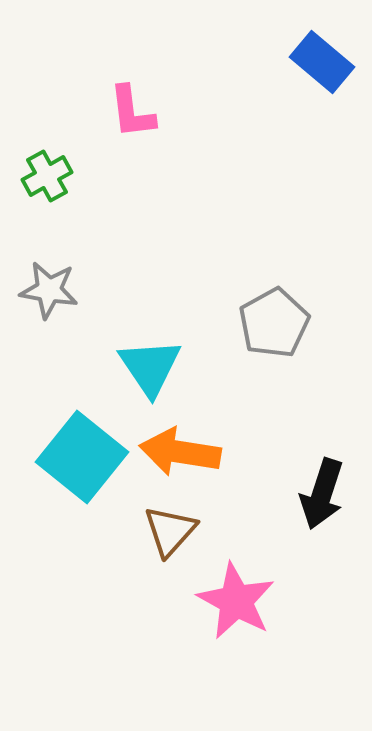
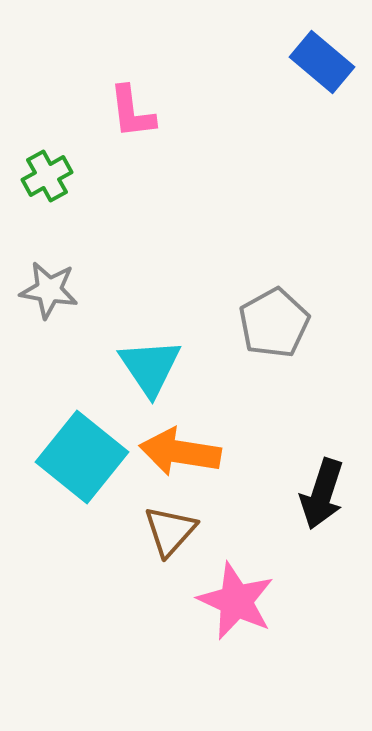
pink star: rotated 4 degrees counterclockwise
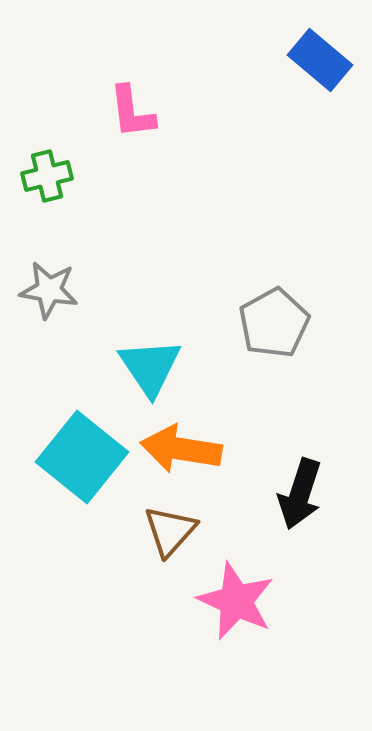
blue rectangle: moved 2 px left, 2 px up
green cross: rotated 15 degrees clockwise
orange arrow: moved 1 px right, 3 px up
black arrow: moved 22 px left
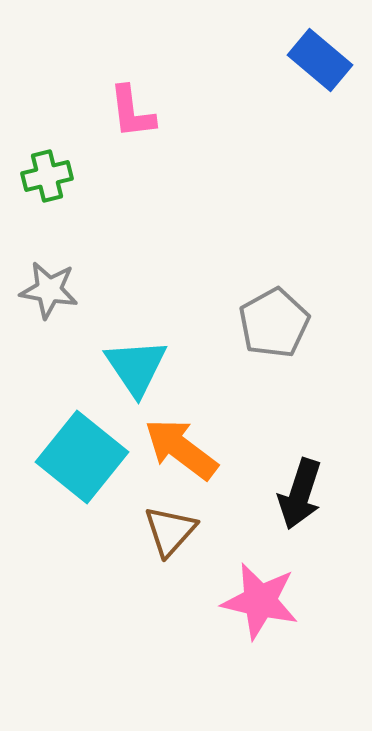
cyan triangle: moved 14 px left
orange arrow: rotated 28 degrees clockwise
pink star: moved 24 px right; rotated 12 degrees counterclockwise
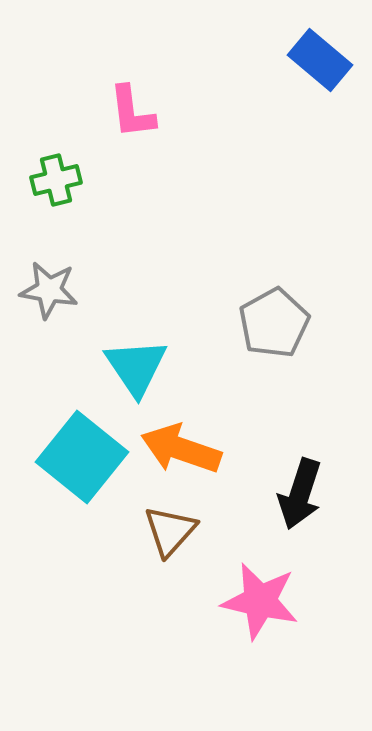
green cross: moved 9 px right, 4 px down
orange arrow: rotated 18 degrees counterclockwise
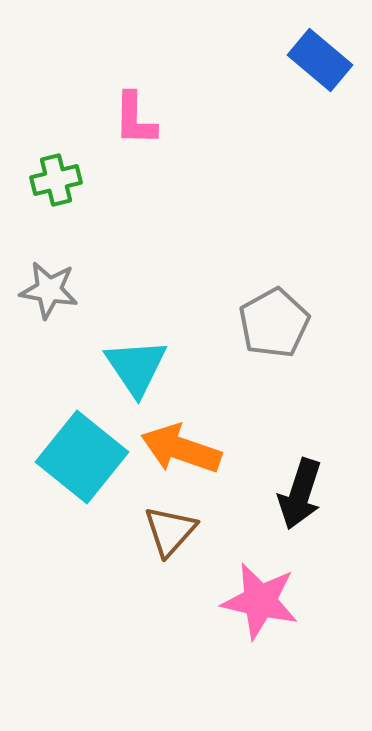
pink L-shape: moved 3 px right, 7 px down; rotated 8 degrees clockwise
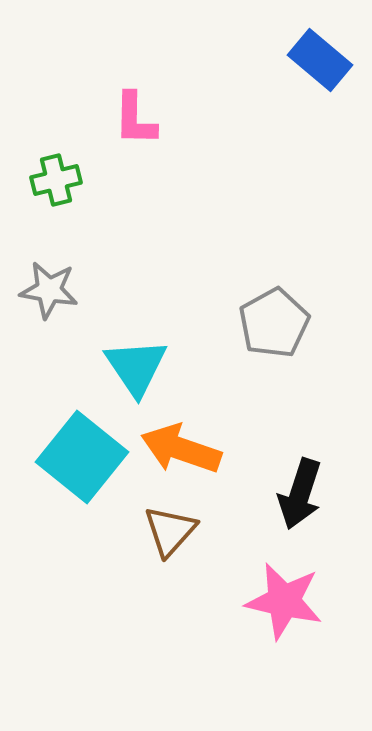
pink star: moved 24 px right
